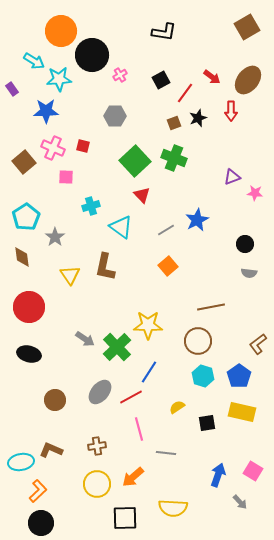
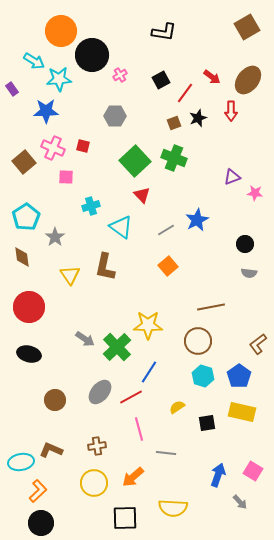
yellow circle at (97, 484): moved 3 px left, 1 px up
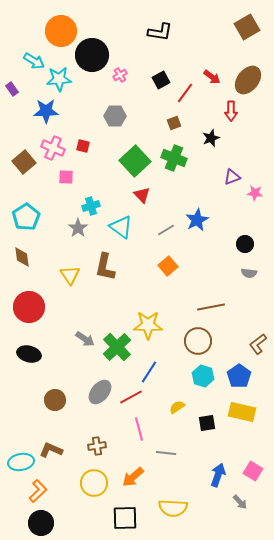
black L-shape at (164, 32): moved 4 px left
black star at (198, 118): moved 13 px right, 20 px down
gray star at (55, 237): moved 23 px right, 9 px up
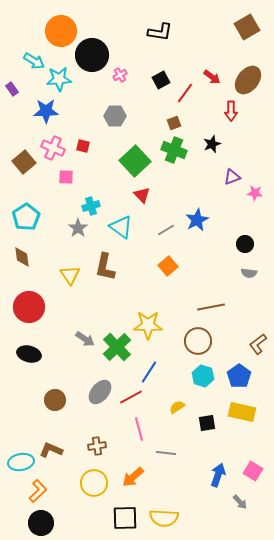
black star at (211, 138): moved 1 px right, 6 px down
green cross at (174, 158): moved 8 px up
yellow semicircle at (173, 508): moved 9 px left, 10 px down
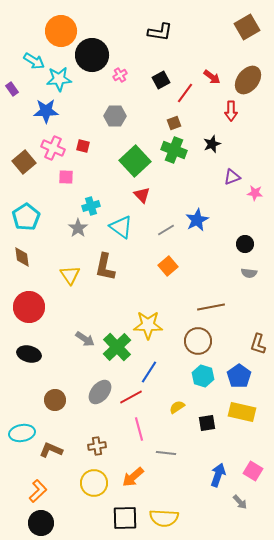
brown L-shape at (258, 344): rotated 35 degrees counterclockwise
cyan ellipse at (21, 462): moved 1 px right, 29 px up
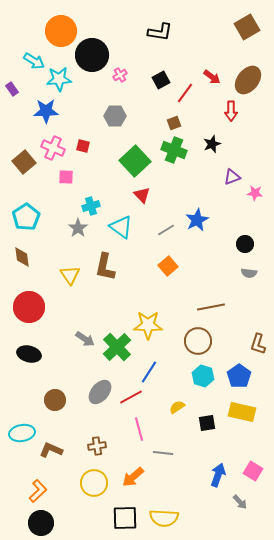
gray line at (166, 453): moved 3 px left
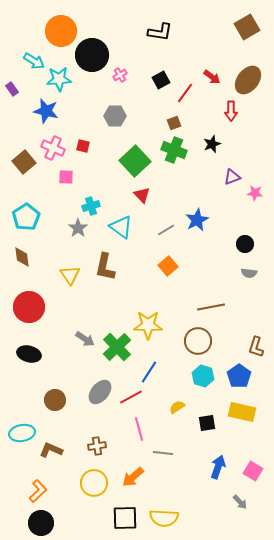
blue star at (46, 111): rotated 15 degrees clockwise
brown L-shape at (258, 344): moved 2 px left, 3 px down
blue arrow at (218, 475): moved 8 px up
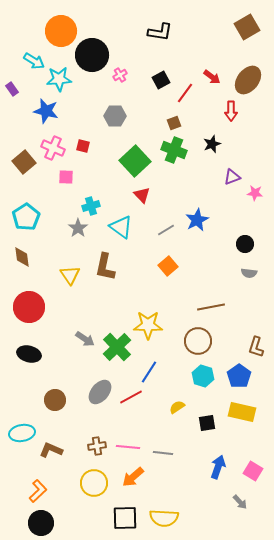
pink line at (139, 429): moved 11 px left, 18 px down; rotated 70 degrees counterclockwise
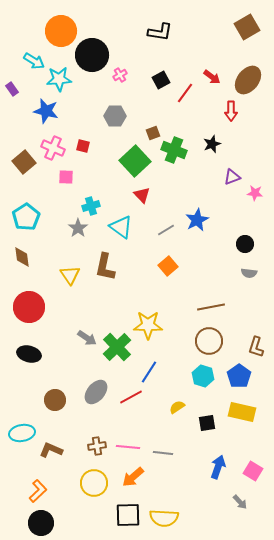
brown square at (174, 123): moved 21 px left, 10 px down
gray arrow at (85, 339): moved 2 px right, 1 px up
brown circle at (198, 341): moved 11 px right
gray ellipse at (100, 392): moved 4 px left
black square at (125, 518): moved 3 px right, 3 px up
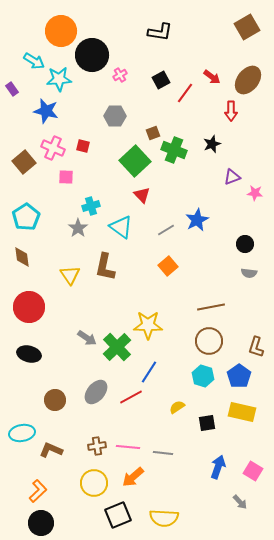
black square at (128, 515): moved 10 px left; rotated 20 degrees counterclockwise
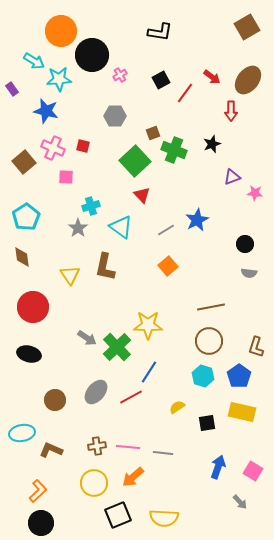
red circle at (29, 307): moved 4 px right
